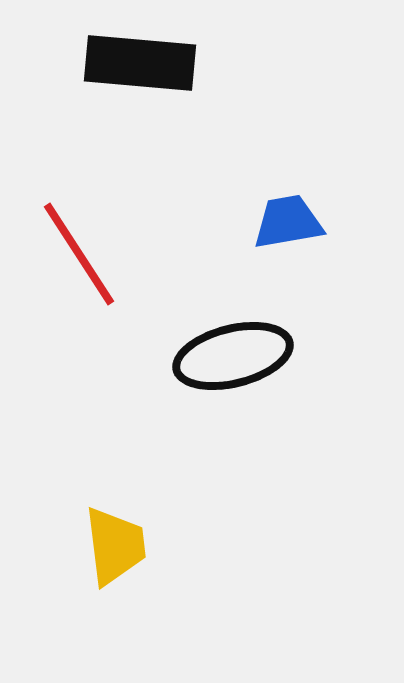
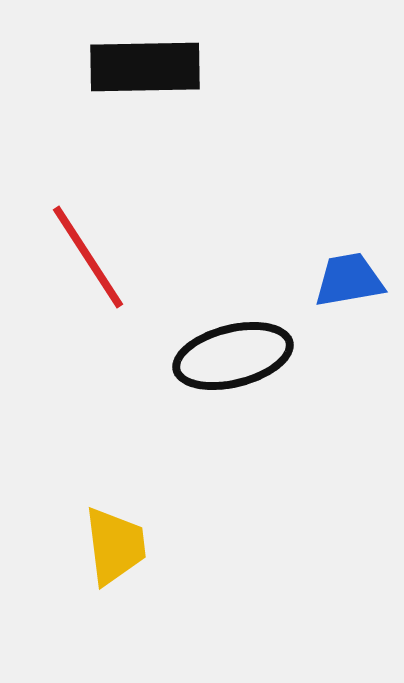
black rectangle: moved 5 px right, 4 px down; rotated 6 degrees counterclockwise
blue trapezoid: moved 61 px right, 58 px down
red line: moved 9 px right, 3 px down
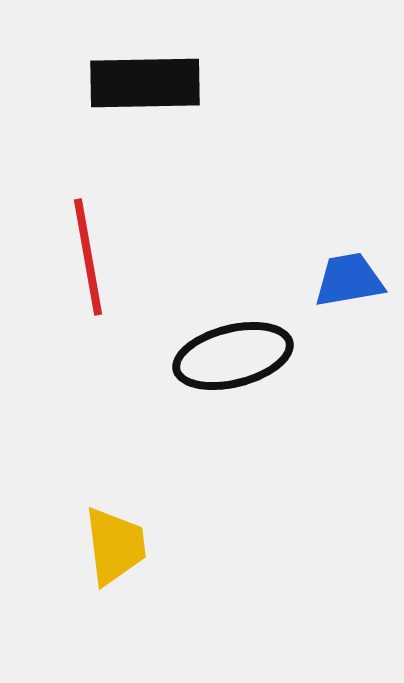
black rectangle: moved 16 px down
red line: rotated 23 degrees clockwise
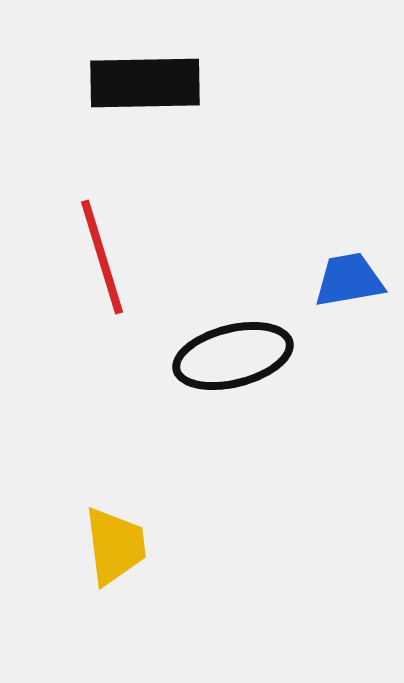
red line: moved 14 px right; rotated 7 degrees counterclockwise
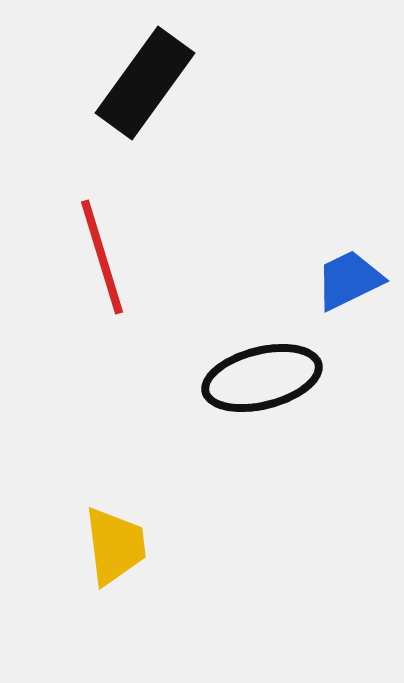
black rectangle: rotated 53 degrees counterclockwise
blue trapezoid: rotated 16 degrees counterclockwise
black ellipse: moved 29 px right, 22 px down
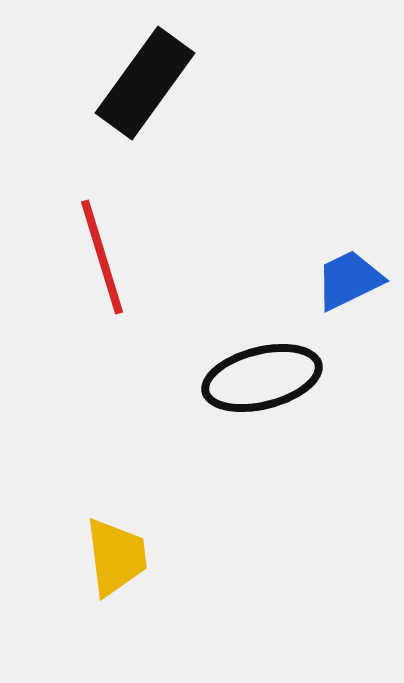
yellow trapezoid: moved 1 px right, 11 px down
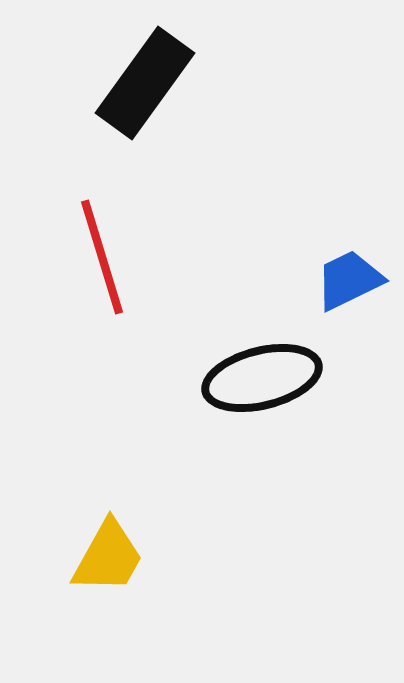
yellow trapezoid: moved 8 px left; rotated 36 degrees clockwise
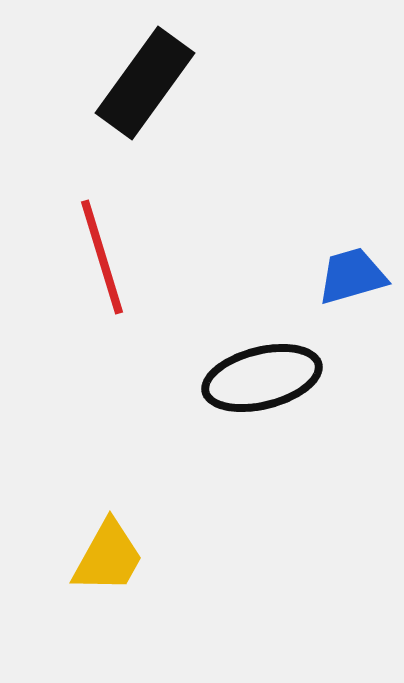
blue trapezoid: moved 3 px right, 4 px up; rotated 10 degrees clockwise
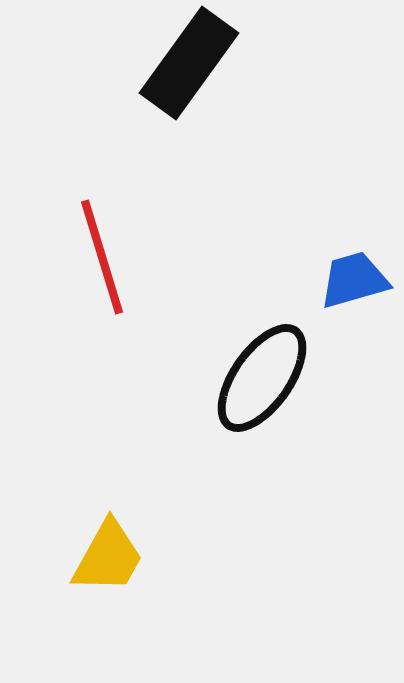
black rectangle: moved 44 px right, 20 px up
blue trapezoid: moved 2 px right, 4 px down
black ellipse: rotated 41 degrees counterclockwise
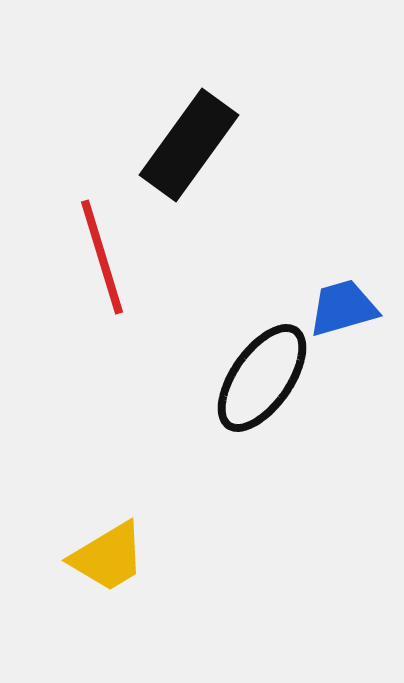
black rectangle: moved 82 px down
blue trapezoid: moved 11 px left, 28 px down
yellow trapezoid: rotated 30 degrees clockwise
